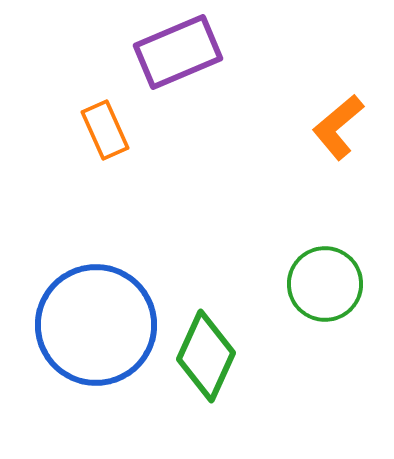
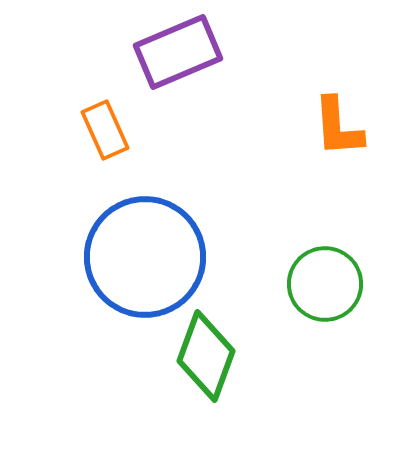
orange L-shape: rotated 54 degrees counterclockwise
blue circle: moved 49 px right, 68 px up
green diamond: rotated 4 degrees counterclockwise
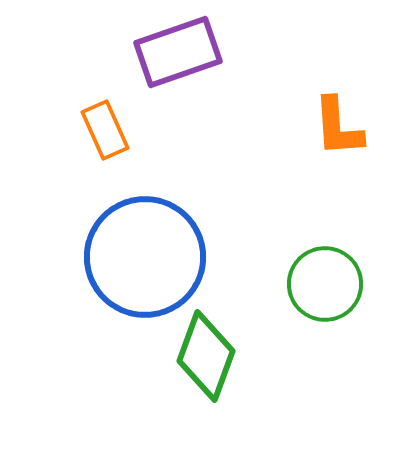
purple rectangle: rotated 4 degrees clockwise
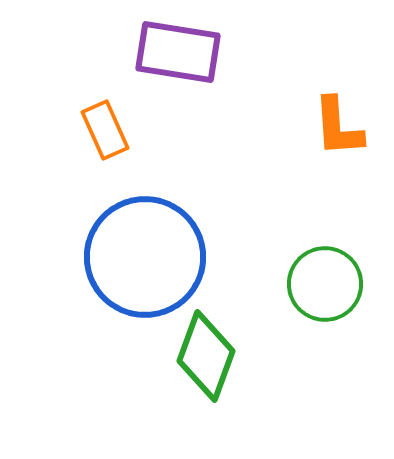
purple rectangle: rotated 28 degrees clockwise
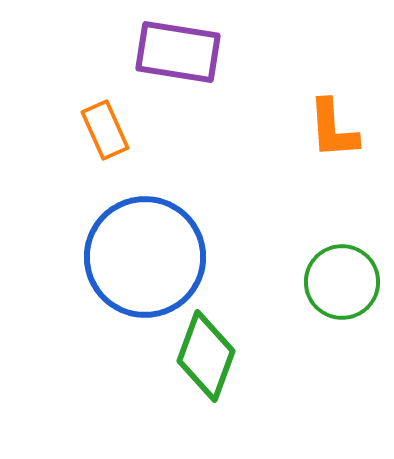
orange L-shape: moved 5 px left, 2 px down
green circle: moved 17 px right, 2 px up
